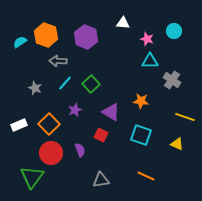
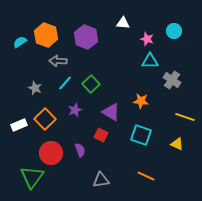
orange square: moved 4 px left, 5 px up
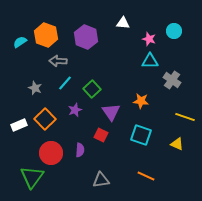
pink star: moved 2 px right
green square: moved 1 px right, 5 px down
purple triangle: rotated 24 degrees clockwise
purple semicircle: rotated 24 degrees clockwise
